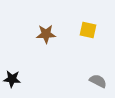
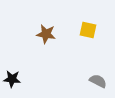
brown star: rotated 12 degrees clockwise
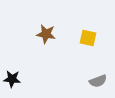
yellow square: moved 8 px down
gray semicircle: rotated 132 degrees clockwise
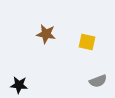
yellow square: moved 1 px left, 4 px down
black star: moved 7 px right, 6 px down
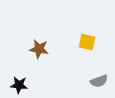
brown star: moved 7 px left, 15 px down
gray semicircle: moved 1 px right
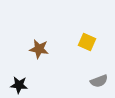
yellow square: rotated 12 degrees clockwise
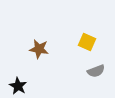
gray semicircle: moved 3 px left, 10 px up
black star: moved 1 px left, 1 px down; rotated 24 degrees clockwise
